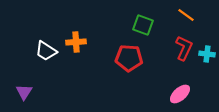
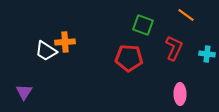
orange cross: moved 11 px left
red L-shape: moved 10 px left
pink ellipse: rotated 50 degrees counterclockwise
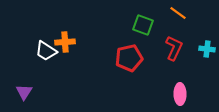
orange line: moved 8 px left, 2 px up
cyan cross: moved 5 px up
red pentagon: rotated 16 degrees counterclockwise
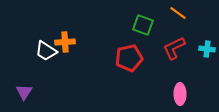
red L-shape: rotated 140 degrees counterclockwise
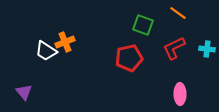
orange cross: rotated 18 degrees counterclockwise
purple triangle: rotated 12 degrees counterclockwise
